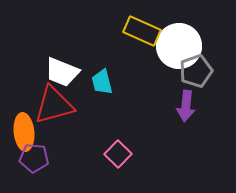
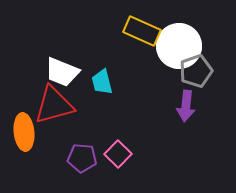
purple pentagon: moved 48 px right
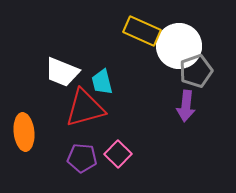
red triangle: moved 31 px right, 3 px down
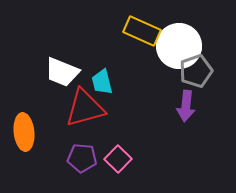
pink square: moved 5 px down
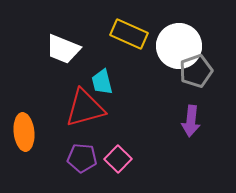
yellow rectangle: moved 13 px left, 3 px down
white trapezoid: moved 1 px right, 23 px up
purple arrow: moved 5 px right, 15 px down
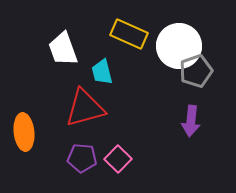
white trapezoid: rotated 48 degrees clockwise
cyan trapezoid: moved 10 px up
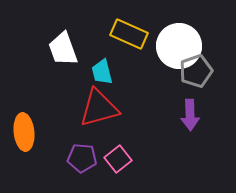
red triangle: moved 14 px right
purple arrow: moved 1 px left, 6 px up; rotated 8 degrees counterclockwise
pink square: rotated 8 degrees clockwise
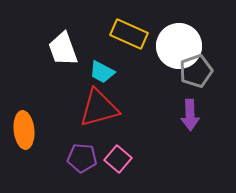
cyan trapezoid: rotated 48 degrees counterclockwise
orange ellipse: moved 2 px up
pink square: rotated 12 degrees counterclockwise
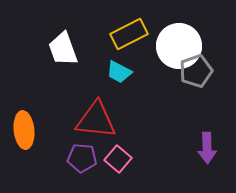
yellow rectangle: rotated 51 degrees counterclockwise
cyan trapezoid: moved 17 px right
red triangle: moved 3 px left, 12 px down; rotated 21 degrees clockwise
purple arrow: moved 17 px right, 33 px down
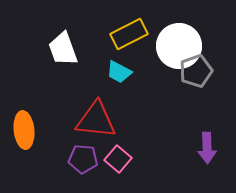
purple pentagon: moved 1 px right, 1 px down
